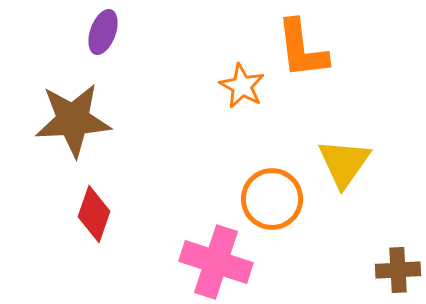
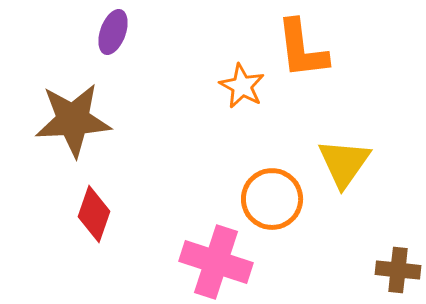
purple ellipse: moved 10 px right
brown cross: rotated 9 degrees clockwise
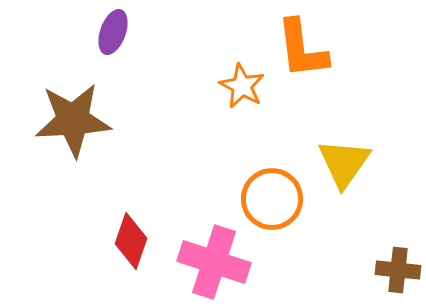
red diamond: moved 37 px right, 27 px down
pink cross: moved 2 px left
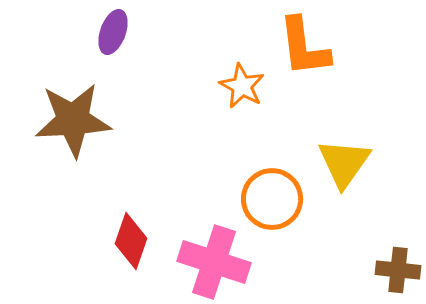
orange L-shape: moved 2 px right, 2 px up
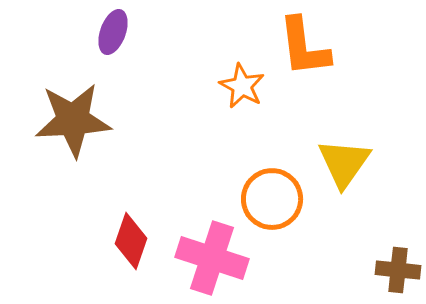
pink cross: moved 2 px left, 4 px up
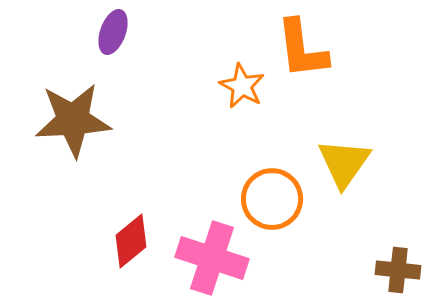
orange L-shape: moved 2 px left, 2 px down
red diamond: rotated 32 degrees clockwise
